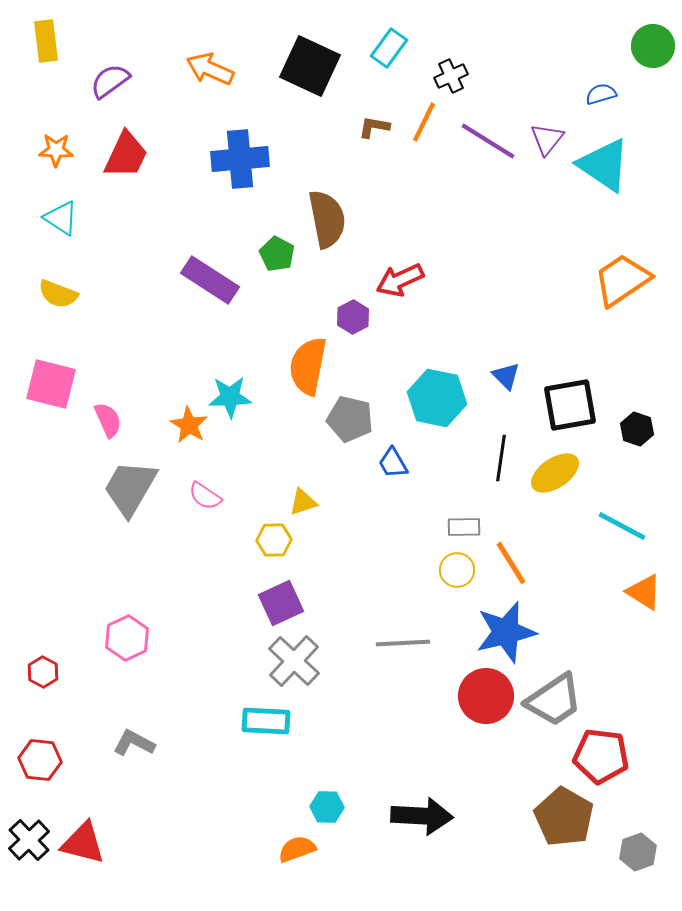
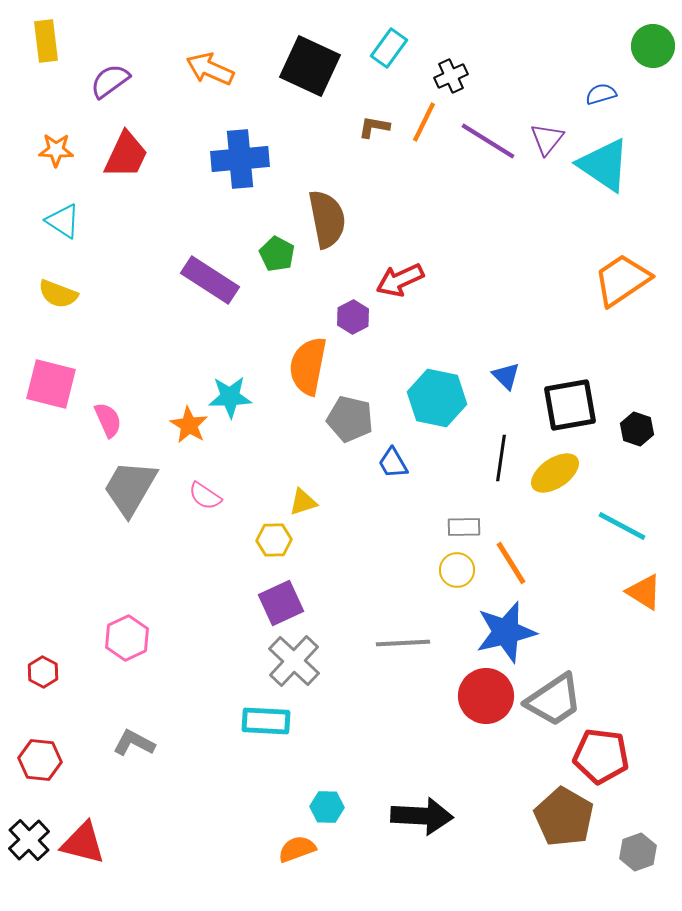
cyan triangle at (61, 218): moved 2 px right, 3 px down
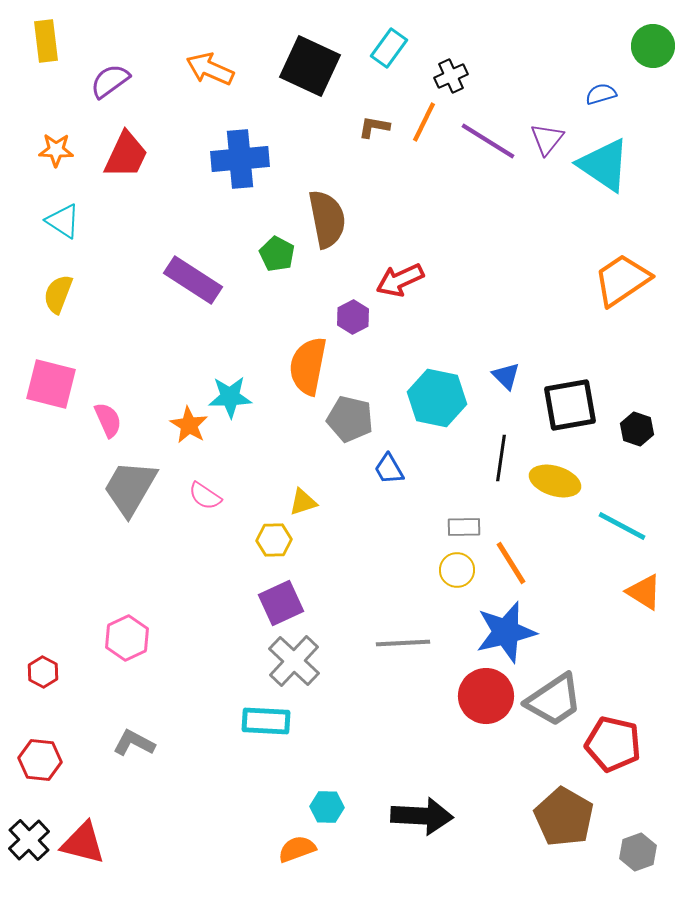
purple rectangle at (210, 280): moved 17 px left
yellow semicircle at (58, 294): rotated 90 degrees clockwise
blue trapezoid at (393, 463): moved 4 px left, 6 px down
yellow ellipse at (555, 473): moved 8 px down; rotated 51 degrees clockwise
red pentagon at (601, 756): moved 12 px right, 12 px up; rotated 6 degrees clockwise
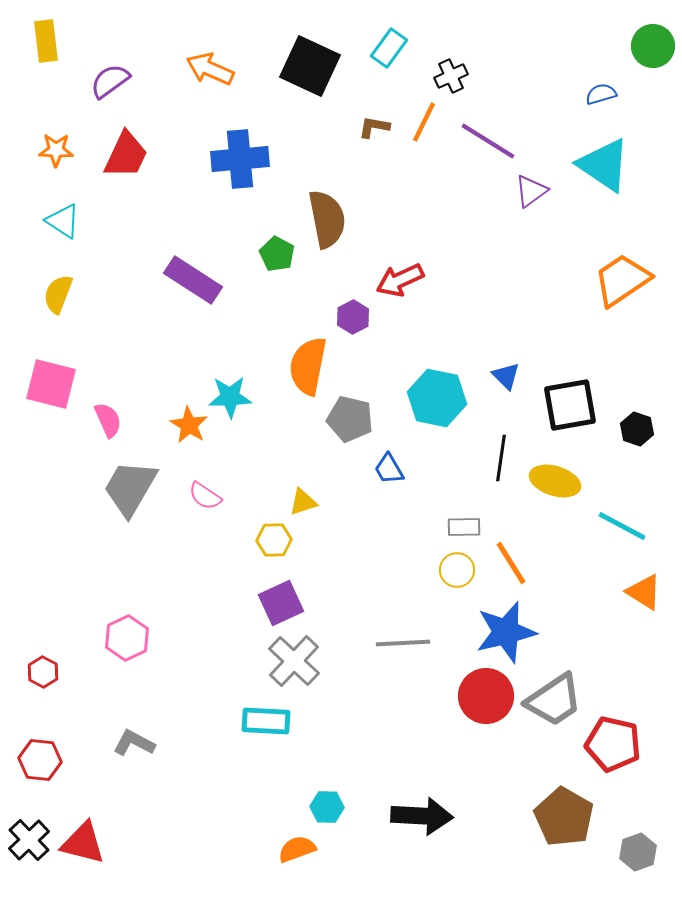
purple triangle at (547, 139): moved 16 px left, 52 px down; rotated 15 degrees clockwise
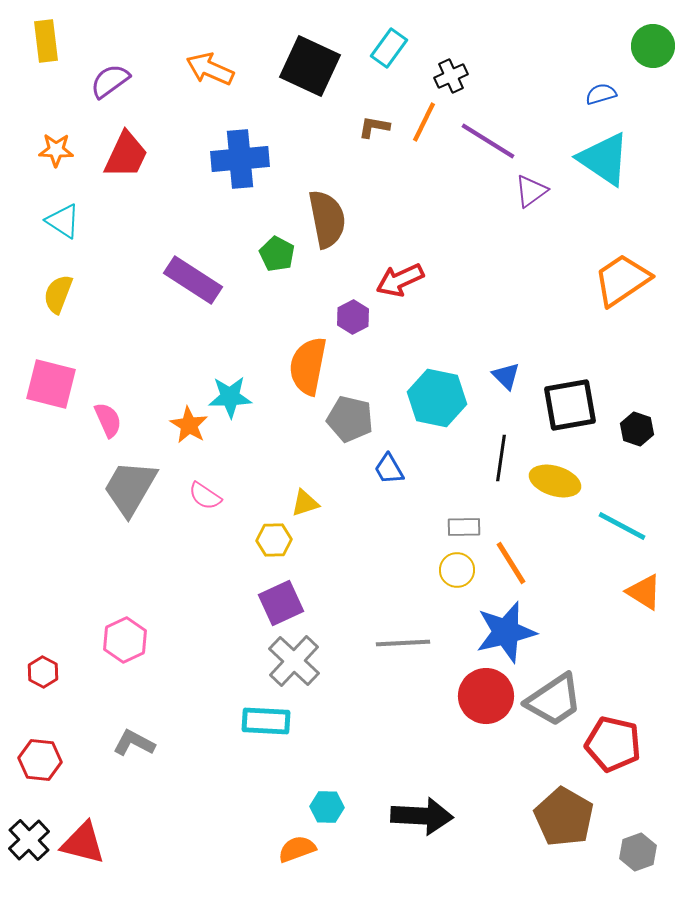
cyan triangle at (604, 165): moved 6 px up
yellow triangle at (303, 502): moved 2 px right, 1 px down
pink hexagon at (127, 638): moved 2 px left, 2 px down
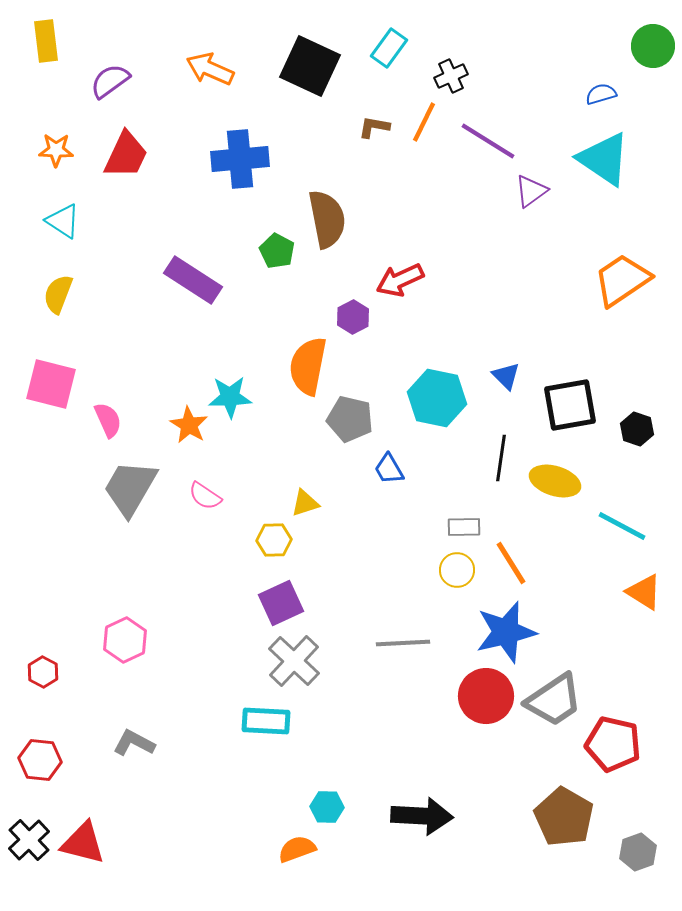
green pentagon at (277, 254): moved 3 px up
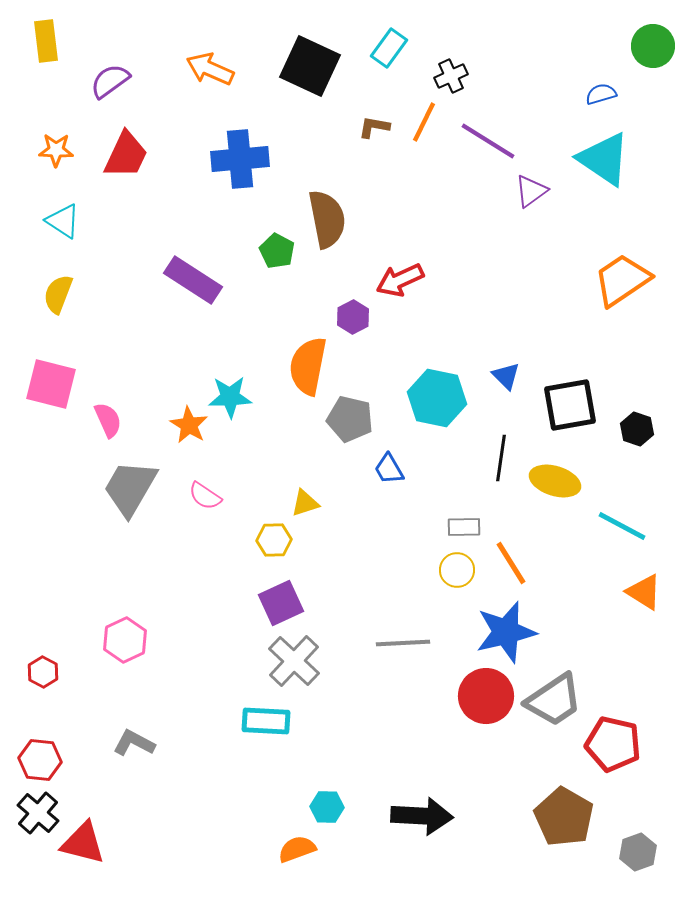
black cross at (29, 840): moved 9 px right, 27 px up; rotated 6 degrees counterclockwise
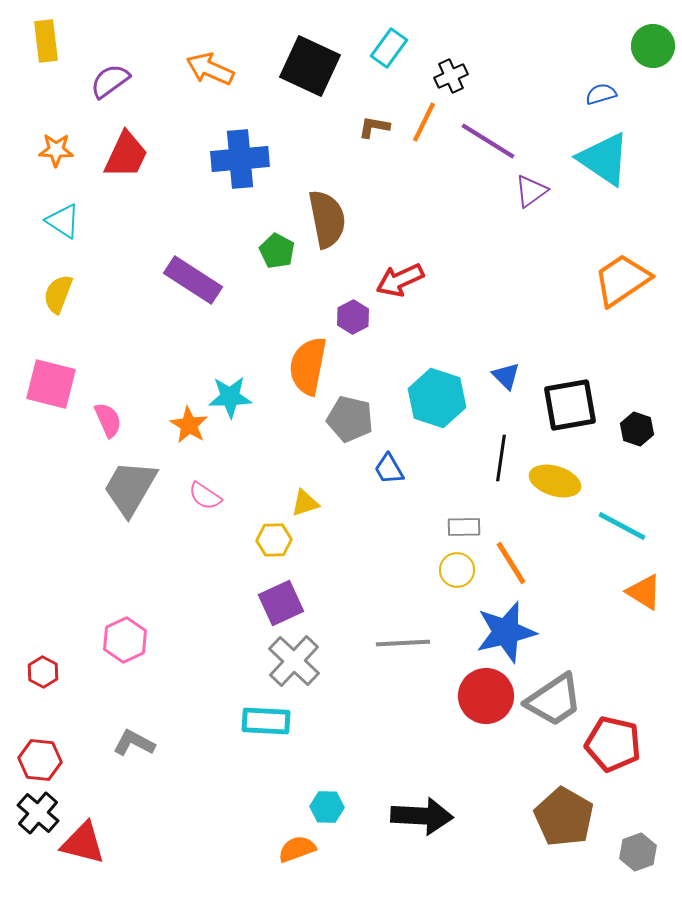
cyan hexagon at (437, 398): rotated 6 degrees clockwise
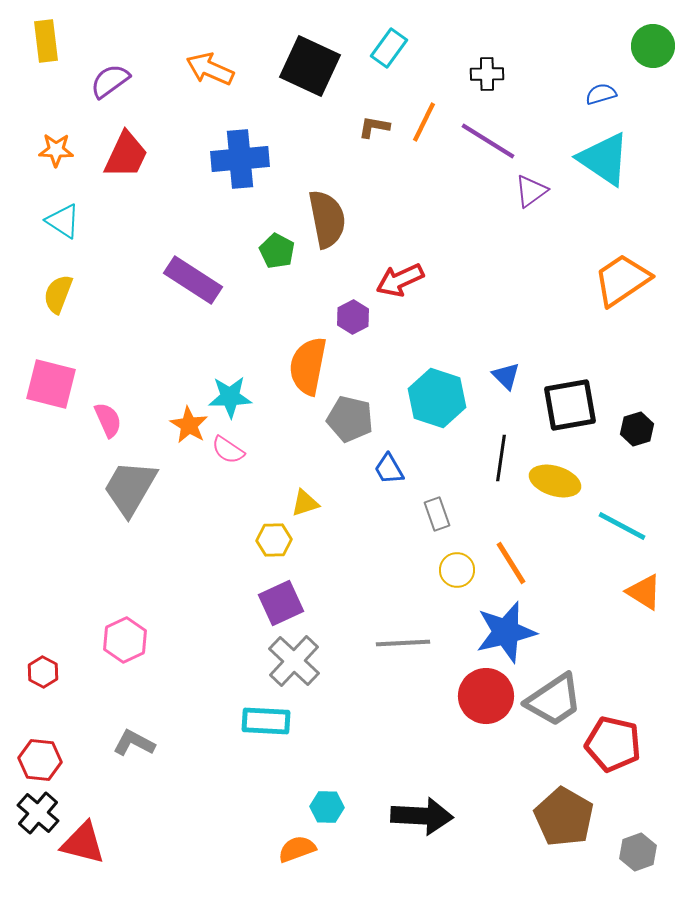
black cross at (451, 76): moved 36 px right, 2 px up; rotated 24 degrees clockwise
black hexagon at (637, 429): rotated 24 degrees clockwise
pink semicircle at (205, 496): moved 23 px right, 46 px up
gray rectangle at (464, 527): moved 27 px left, 13 px up; rotated 72 degrees clockwise
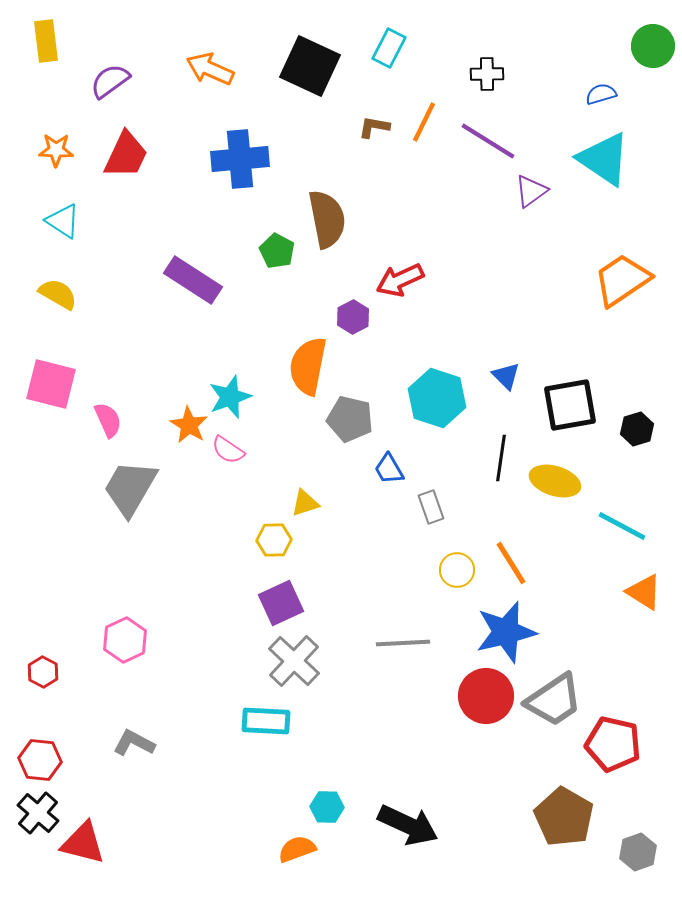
cyan rectangle at (389, 48): rotated 9 degrees counterclockwise
yellow semicircle at (58, 294): rotated 99 degrees clockwise
cyan star at (230, 397): rotated 18 degrees counterclockwise
gray rectangle at (437, 514): moved 6 px left, 7 px up
black arrow at (422, 816): moved 14 px left, 9 px down; rotated 22 degrees clockwise
